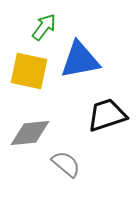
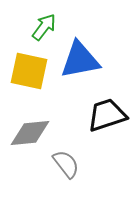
gray semicircle: rotated 12 degrees clockwise
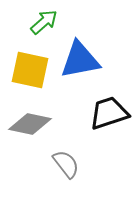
green arrow: moved 5 px up; rotated 12 degrees clockwise
yellow square: moved 1 px right, 1 px up
black trapezoid: moved 2 px right, 2 px up
gray diamond: moved 9 px up; rotated 18 degrees clockwise
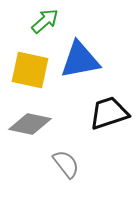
green arrow: moved 1 px right, 1 px up
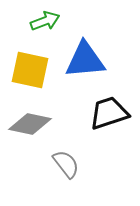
green arrow: rotated 20 degrees clockwise
blue triangle: moved 5 px right; rotated 6 degrees clockwise
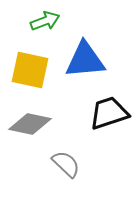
gray semicircle: rotated 8 degrees counterclockwise
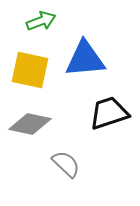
green arrow: moved 4 px left
blue triangle: moved 1 px up
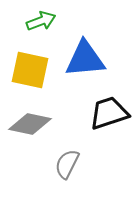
gray semicircle: moved 1 px right; rotated 108 degrees counterclockwise
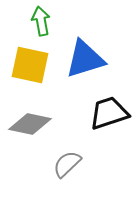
green arrow: rotated 80 degrees counterclockwise
blue triangle: rotated 12 degrees counterclockwise
yellow square: moved 5 px up
gray semicircle: rotated 20 degrees clockwise
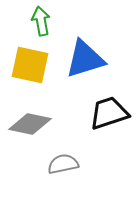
gray semicircle: moved 4 px left; rotated 32 degrees clockwise
